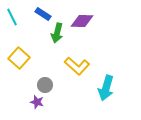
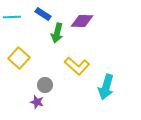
cyan line: rotated 66 degrees counterclockwise
cyan arrow: moved 1 px up
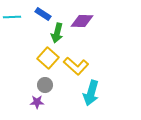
yellow square: moved 29 px right
yellow L-shape: moved 1 px left
cyan arrow: moved 15 px left, 6 px down
purple star: rotated 16 degrees counterclockwise
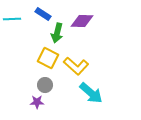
cyan line: moved 2 px down
yellow square: rotated 15 degrees counterclockwise
cyan arrow: rotated 65 degrees counterclockwise
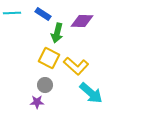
cyan line: moved 6 px up
yellow square: moved 1 px right
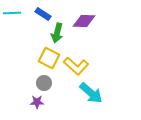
purple diamond: moved 2 px right
gray circle: moved 1 px left, 2 px up
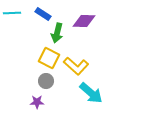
gray circle: moved 2 px right, 2 px up
